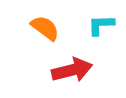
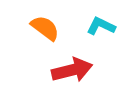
cyan L-shape: moved 1 px down; rotated 28 degrees clockwise
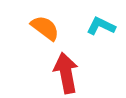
red arrow: moved 6 px left, 3 px down; rotated 87 degrees counterclockwise
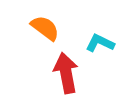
cyan L-shape: moved 1 px left, 17 px down
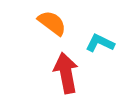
orange semicircle: moved 7 px right, 5 px up
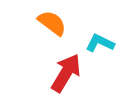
red arrow: rotated 42 degrees clockwise
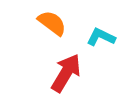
cyan L-shape: moved 1 px right, 6 px up
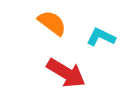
red arrow: rotated 90 degrees clockwise
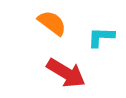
cyan L-shape: rotated 24 degrees counterclockwise
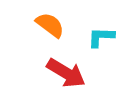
orange semicircle: moved 2 px left, 2 px down
